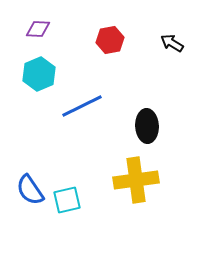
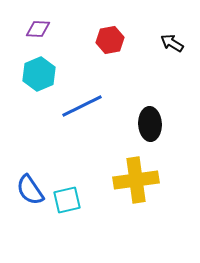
black ellipse: moved 3 px right, 2 px up
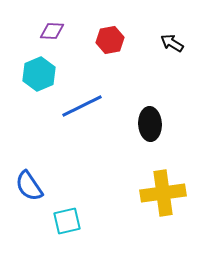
purple diamond: moved 14 px right, 2 px down
yellow cross: moved 27 px right, 13 px down
blue semicircle: moved 1 px left, 4 px up
cyan square: moved 21 px down
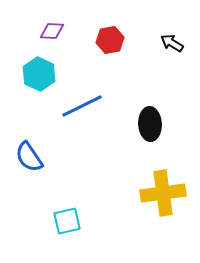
cyan hexagon: rotated 12 degrees counterclockwise
blue semicircle: moved 29 px up
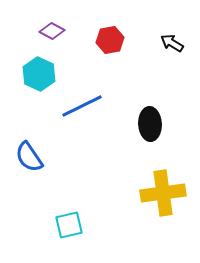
purple diamond: rotated 25 degrees clockwise
cyan square: moved 2 px right, 4 px down
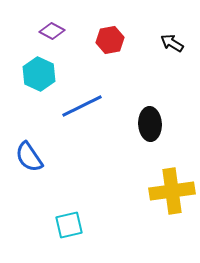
yellow cross: moved 9 px right, 2 px up
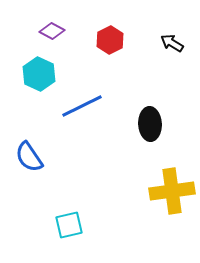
red hexagon: rotated 16 degrees counterclockwise
